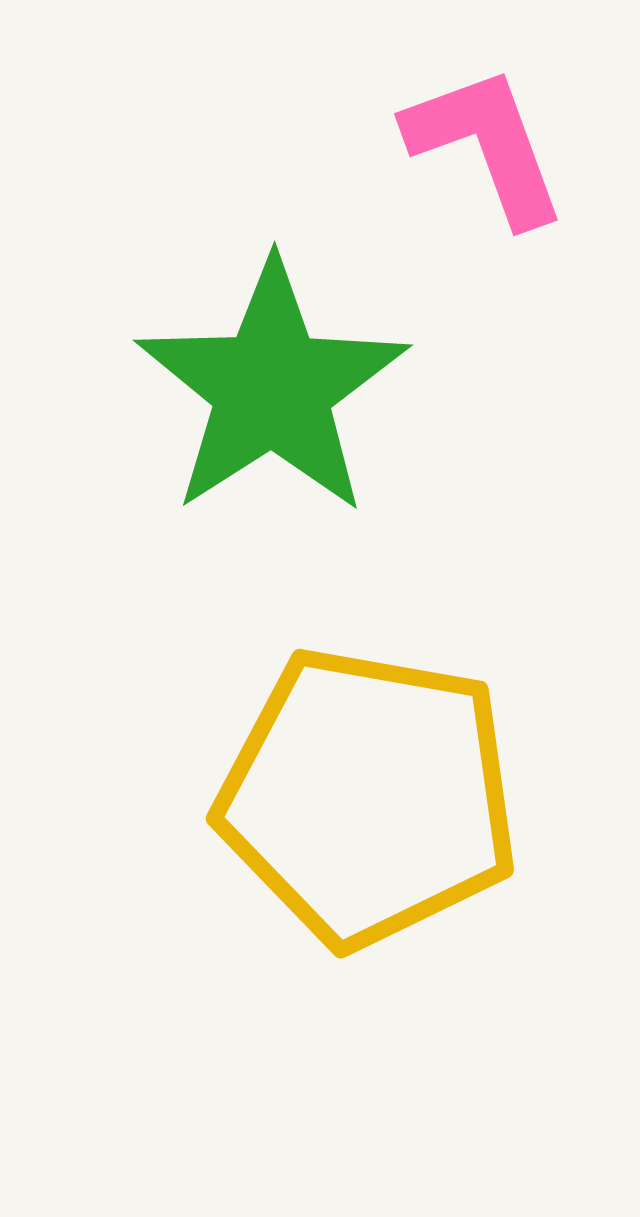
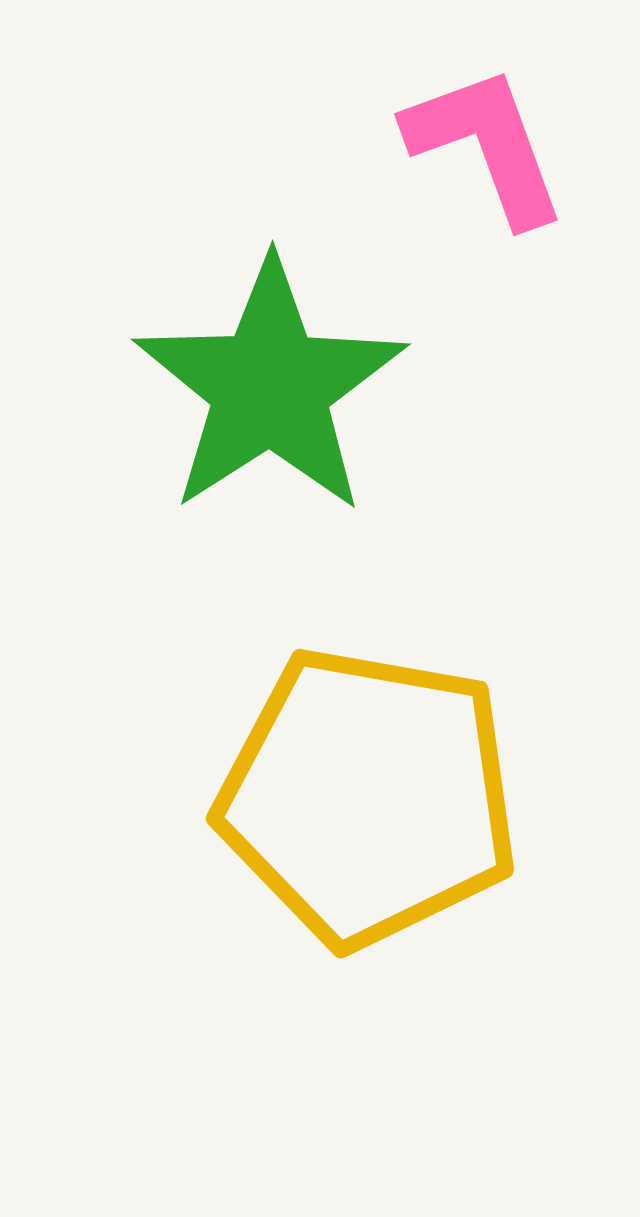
green star: moved 2 px left, 1 px up
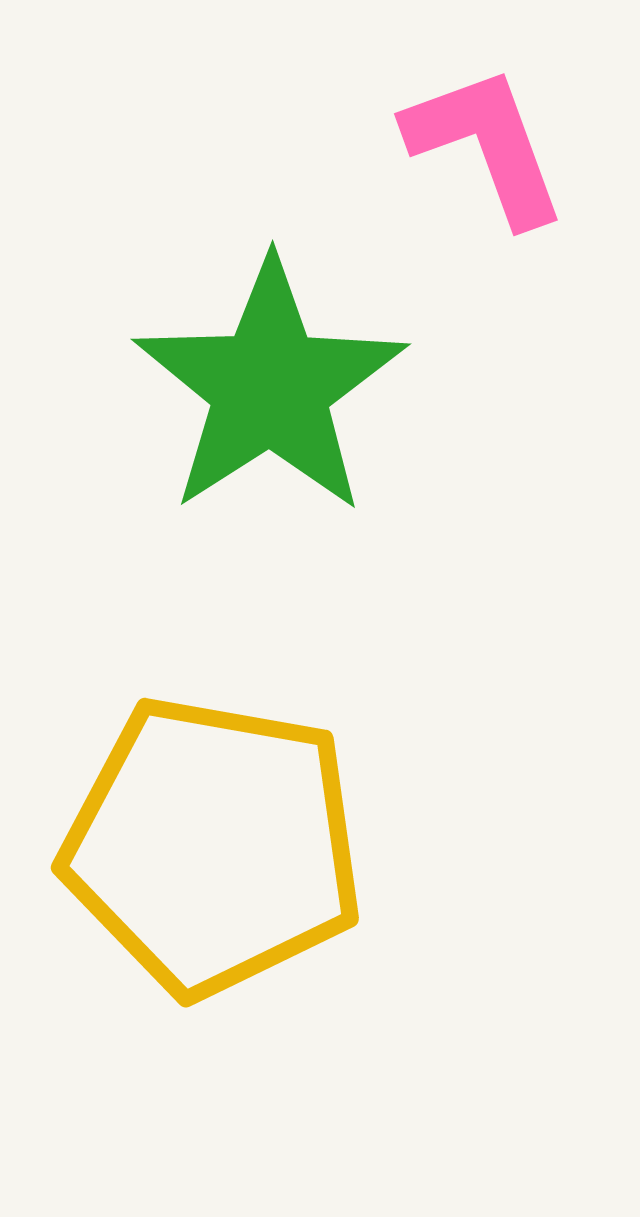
yellow pentagon: moved 155 px left, 49 px down
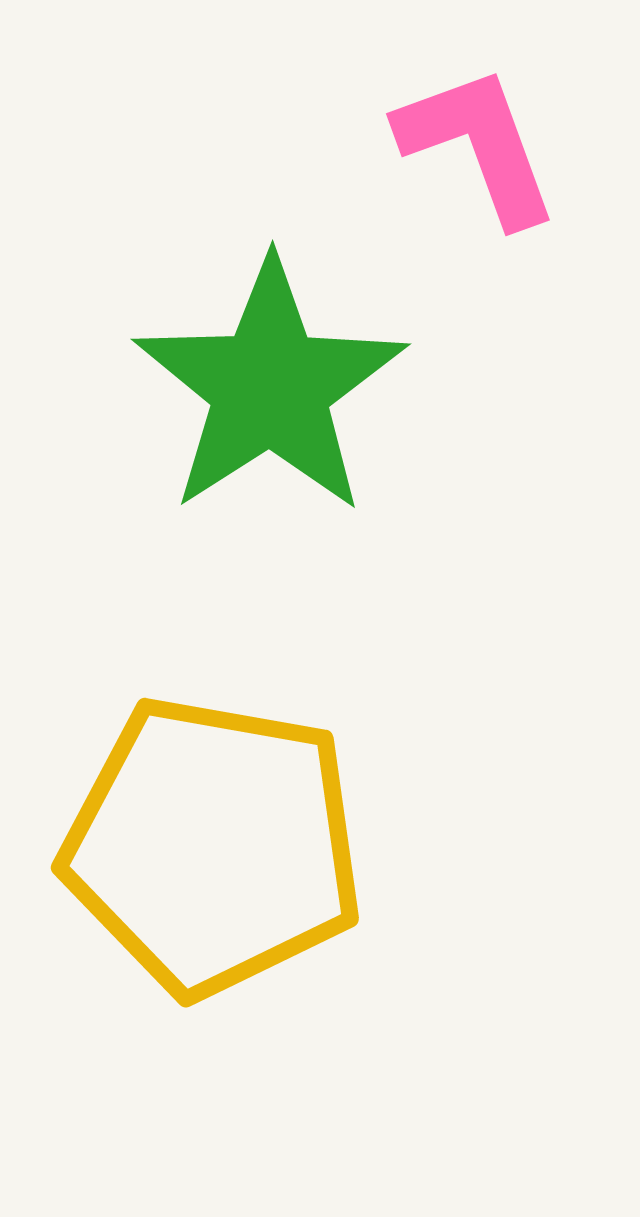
pink L-shape: moved 8 px left
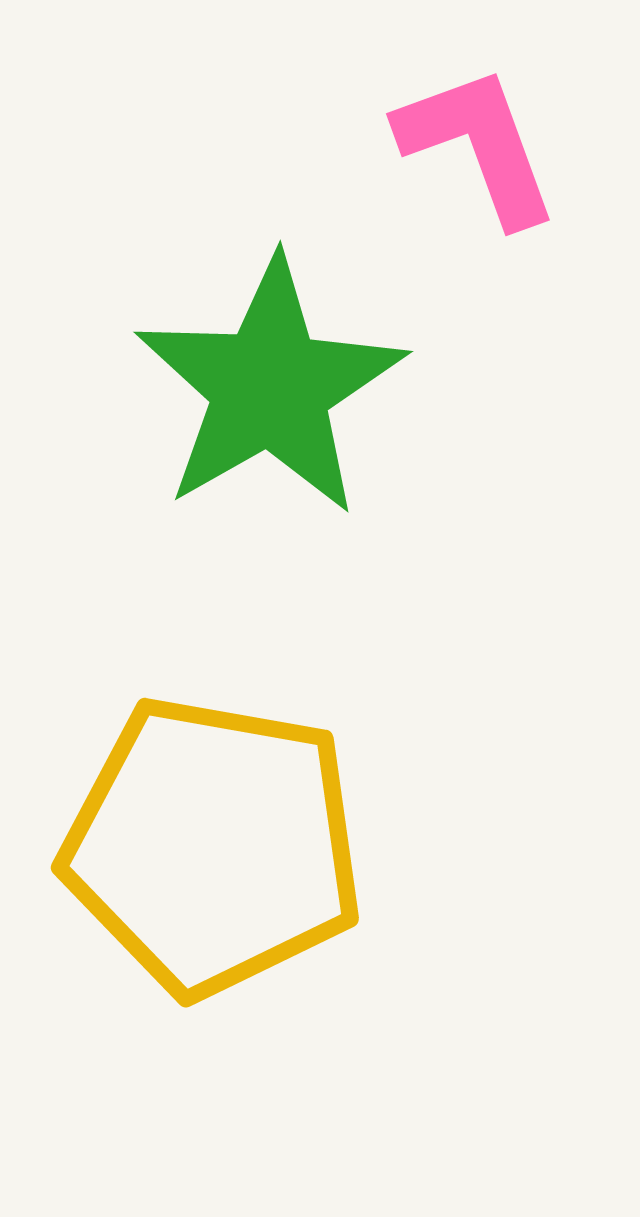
green star: rotated 3 degrees clockwise
